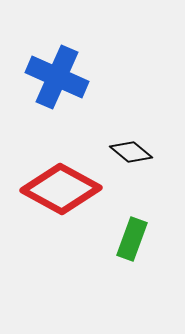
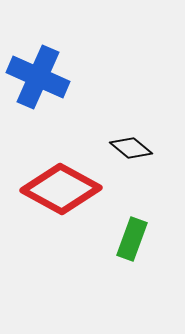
blue cross: moved 19 px left
black diamond: moved 4 px up
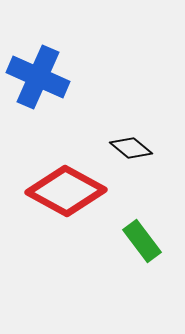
red diamond: moved 5 px right, 2 px down
green rectangle: moved 10 px right, 2 px down; rotated 57 degrees counterclockwise
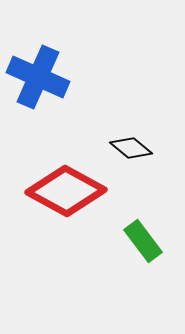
green rectangle: moved 1 px right
